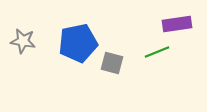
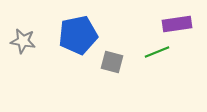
blue pentagon: moved 8 px up
gray square: moved 1 px up
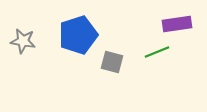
blue pentagon: rotated 6 degrees counterclockwise
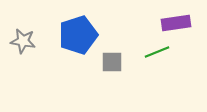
purple rectangle: moved 1 px left, 1 px up
gray square: rotated 15 degrees counterclockwise
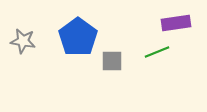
blue pentagon: moved 2 px down; rotated 18 degrees counterclockwise
gray square: moved 1 px up
